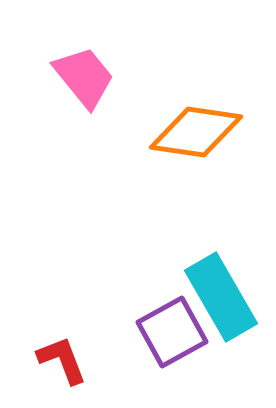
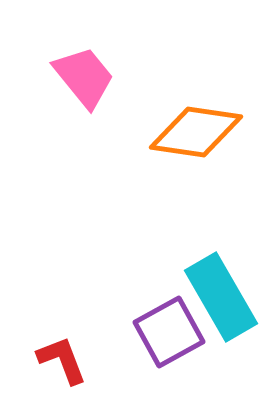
purple square: moved 3 px left
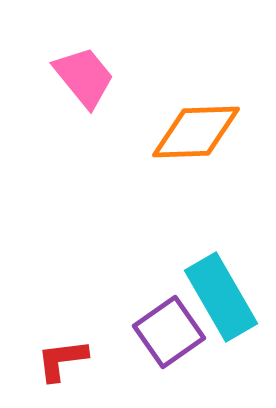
orange diamond: rotated 10 degrees counterclockwise
purple square: rotated 6 degrees counterclockwise
red L-shape: rotated 76 degrees counterclockwise
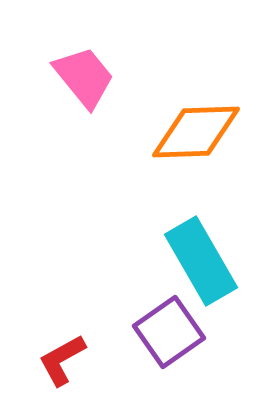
cyan rectangle: moved 20 px left, 36 px up
red L-shape: rotated 22 degrees counterclockwise
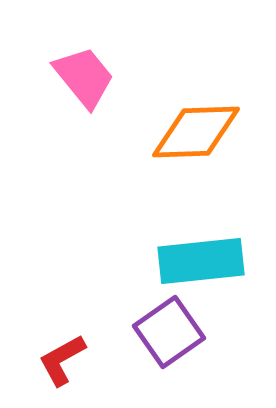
cyan rectangle: rotated 66 degrees counterclockwise
